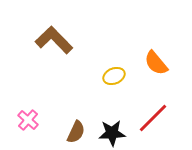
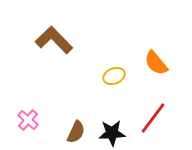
red line: rotated 8 degrees counterclockwise
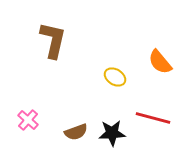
brown L-shape: moved 1 px left; rotated 57 degrees clockwise
orange semicircle: moved 4 px right, 1 px up
yellow ellipse: moved 1 px right, 1 px down; rotated 55 degrees clockwise
red line: rotated 68 degrees clockwise
brown semicircle: rotated 45 degrees clockwise
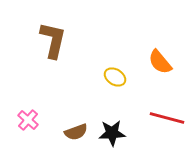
red line: moved 14 px right
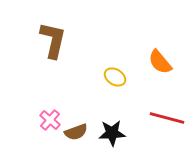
pink cross: moved 22 px right
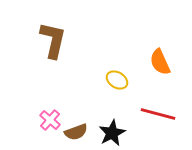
orange semicircle: rotated 16 degrees clockwise
yellow ellipse: moved 2 px right, 3 px down
red line: moved 9 px left, 4 px up
black star: rotated 24 degrees counterclockwise
